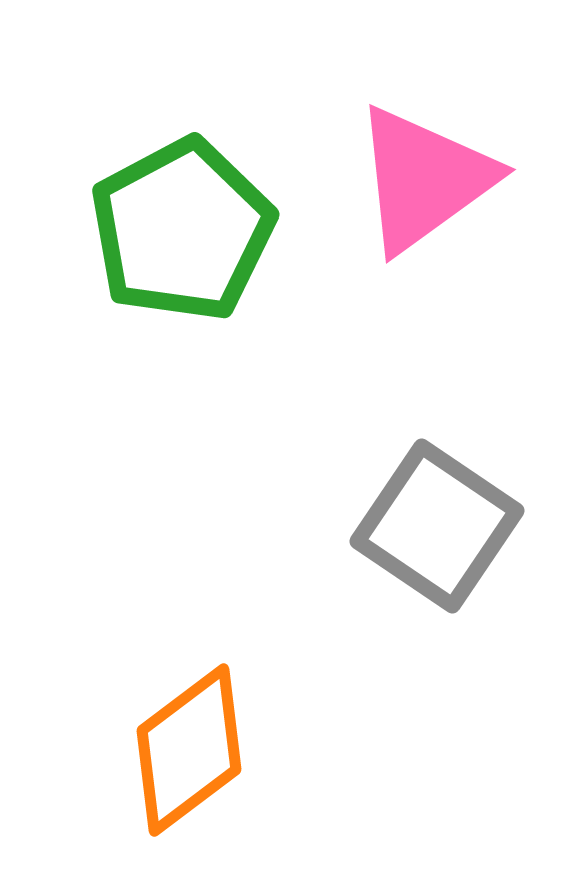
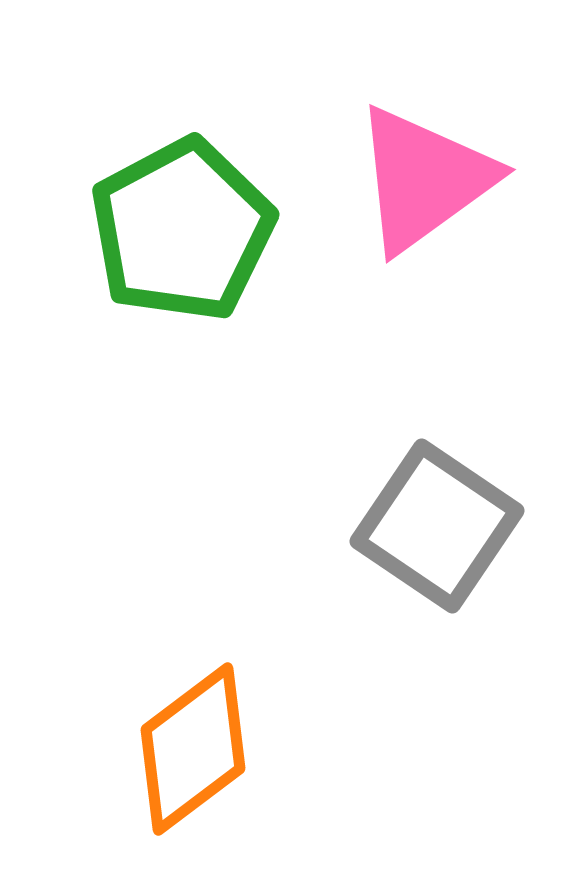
orange diamond: moved 4 px right, 1 px up
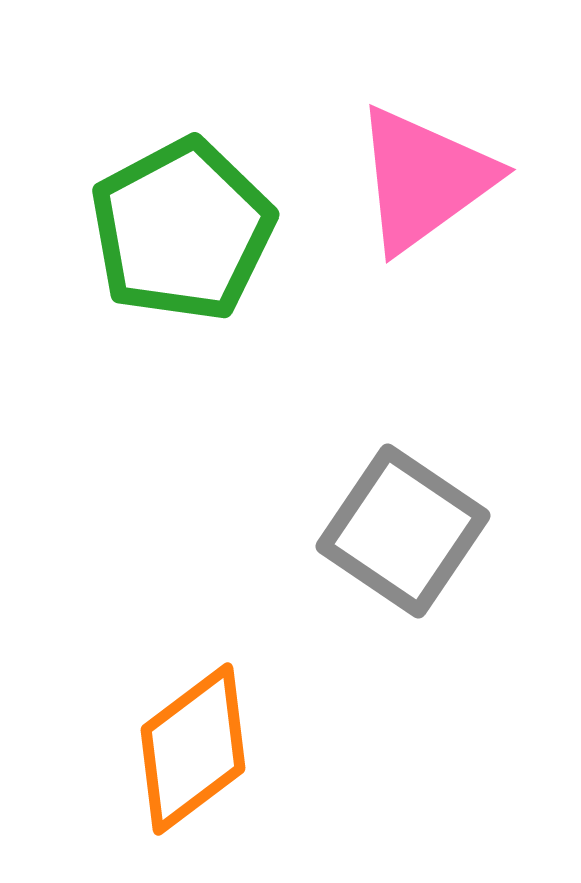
gray square: moved 34 px left, 5 px down
